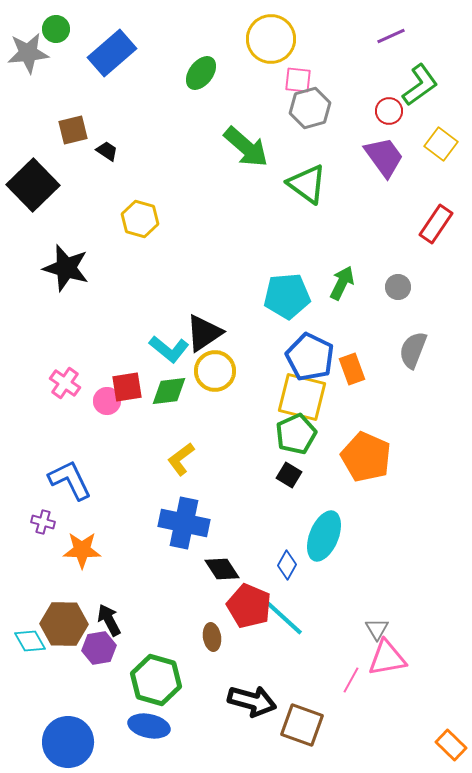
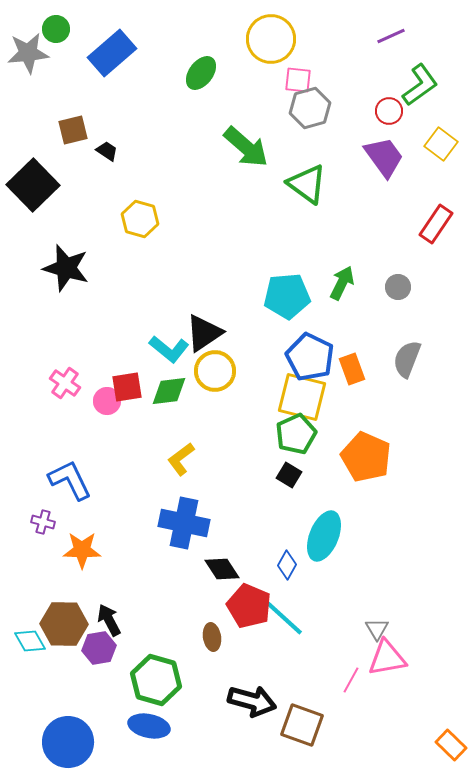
gray semicircle at (413, 350): moved 6 px left, 9 px down
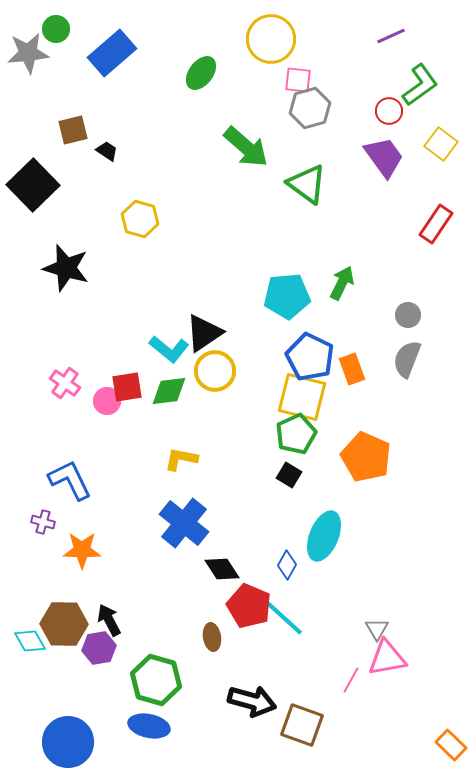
gray circle at (398, 287): moved 10 px right, 28 px down
yellow L-shape at (181, 459): rotated 48 degrees clockwise
blue cross at (184, 523): rotated 27 degrees clockwise
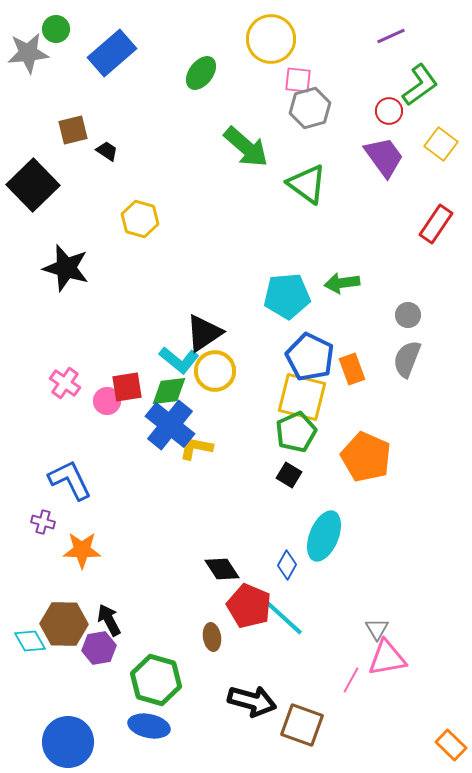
green arrow at (342, 283): rotated 124 degrees counterclockwise
cyan L-shape at (169, 349): moved 10 px right, 11 px down
green pentagon at (296, 434): moved 2 px up
yellow L-shape at (181, 459): moved 15 px right, 11 px up
blue cross at (184, 523): moved 14 px left, 98 px up
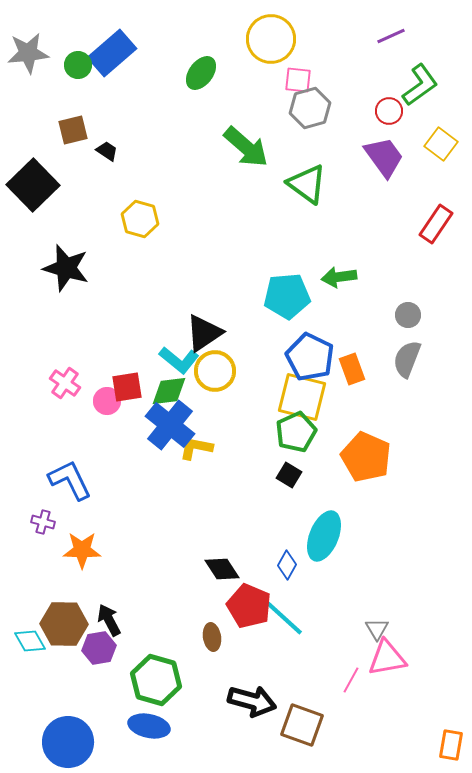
green circle at (56, 29): moved 22 px right, 36 px down
green arrow at (342, 283): moved 3 px left, 6 px up
orange rectangle at (451, 745): rotated 56 degrees clockwise
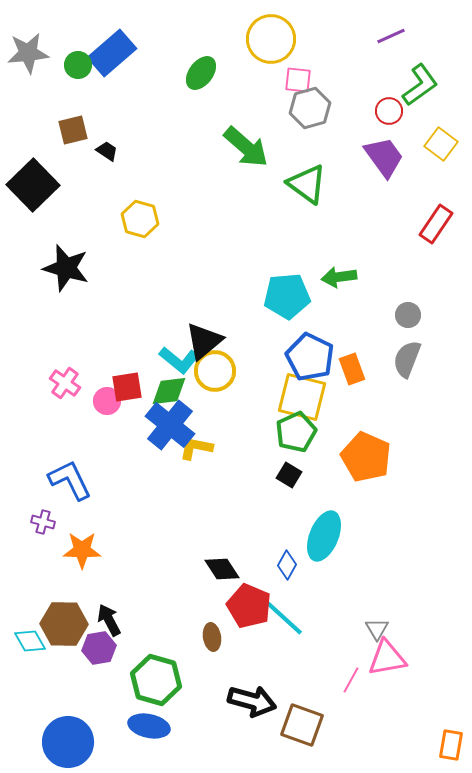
black triangle at (204, 333): moved 8 px down; rotated 6 degrees counterclockwise
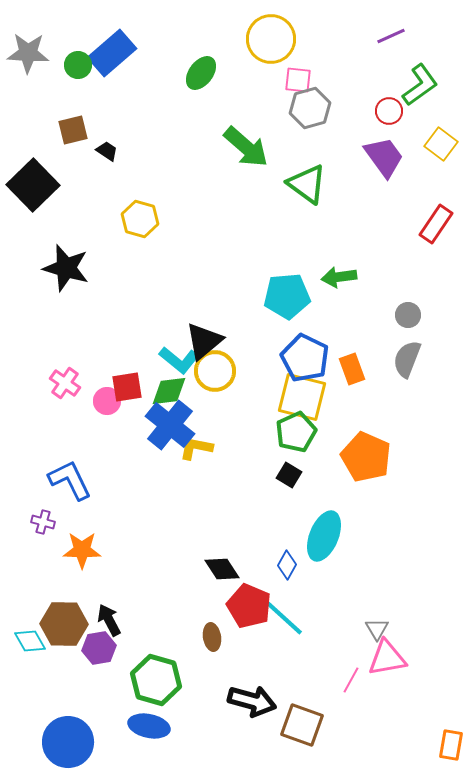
gray star at (28, 53): rotated 9 degrees clockwise
blue pentagon at (310, 357): moved 5 px left, 1 px down
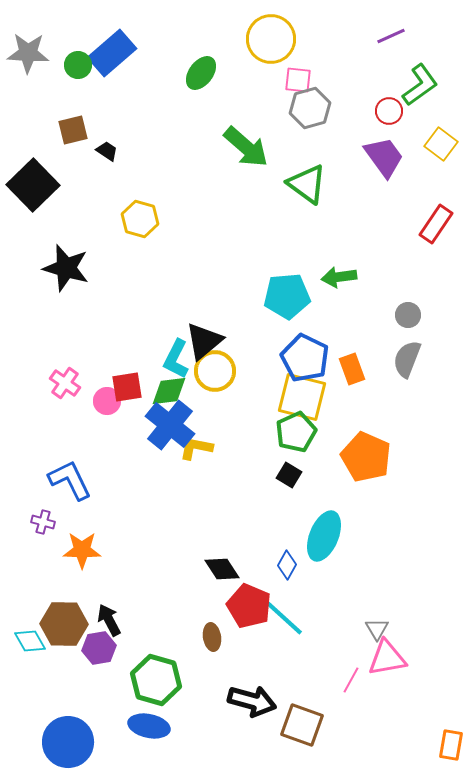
cyan L-shape at (179, 360): moved 3 px left, 1 px up; rotated 78 degrees clockwise
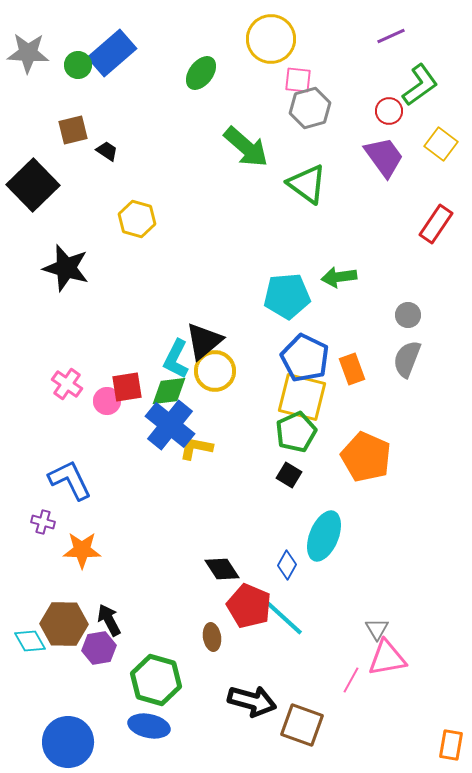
yellow hexagon at (140, 219): moved 3 px left
pink cross at (65, 383): moved 2 px right, 1 px down
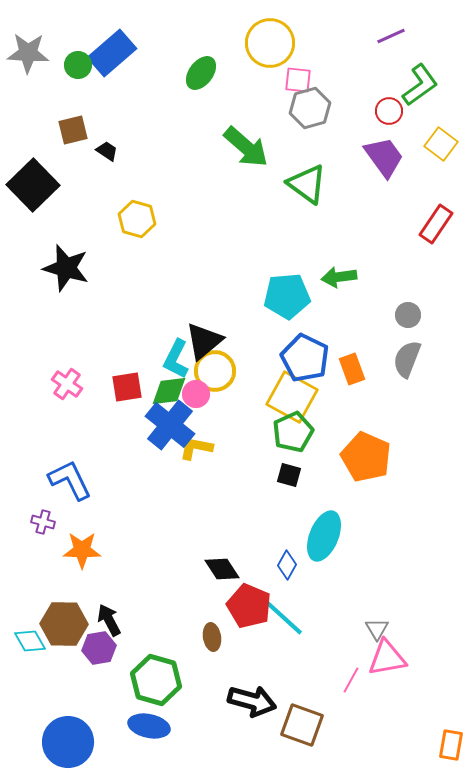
yellow circle at (271, 39): moved 1 px left, 4 px down
yellow square at (302, 397): moved 10 px left; rotated 15 degrees clockwise
pink circle at (107, 401): moved 89 px right, 7 px up
green pentagon at (296, 432): moved 3 px left
black square at (289, 475): rotated 15 degrees counterclockwise
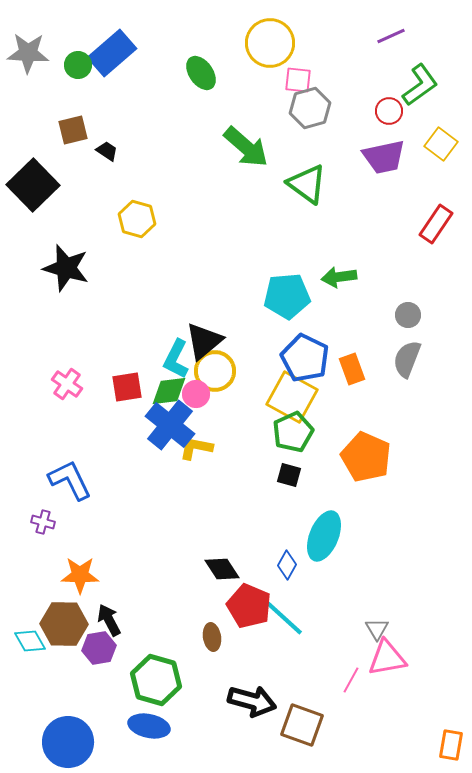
green ellipse at (201, 73): rotated 72 degrees counterclockwise
purple trapezoid at (384, 157): rotated 114 degrees clockwise
orange star at (82, 550): moved 2 px left, 25 px down
